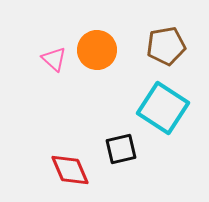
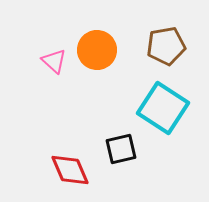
pink triangle: moved 2 px down
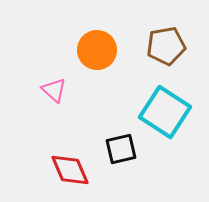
pink triangle: moved 29 px down
cyan square: moved 2 px right, 4 px down
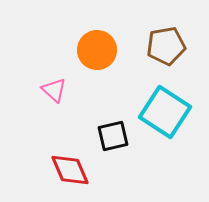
black square: moved 8 px left, 13 px up
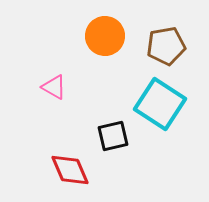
orange circle: moved 8 px right, 14 px up
pink triangle: moved 3 px up; rotated 12 degrees counterclockwise
cyan square: moved 5 px left, 8 px up
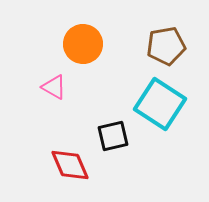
orange circle: moved 22 px left, 8 px down
red diamond: moved 5 px up
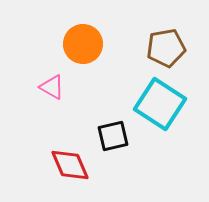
brown pentagon: moved 2 px down
pink triangle: moved 2 px left
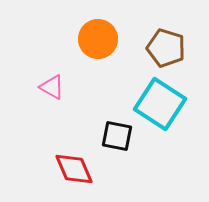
orange circle: moved 15 px right, 5 px up
brown pentagon: rotated 27 degrees clockwise
black square: moved 4 px right; rotated 24 degrees clockwise
red diamond: moved 4 px right, 4 px down
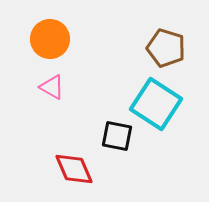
orange circle: moved 48 px left
cyan square: moved 4 px left
